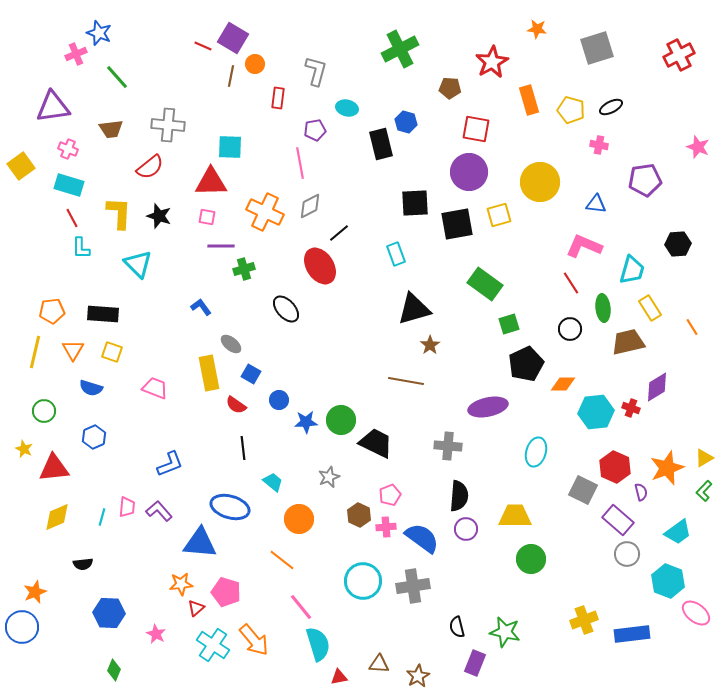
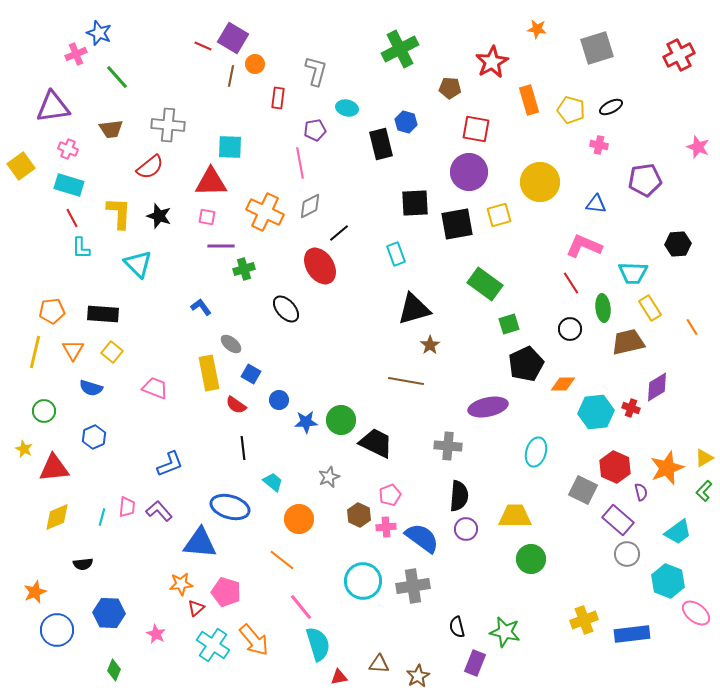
cyan trapezoid at (632, 270): moved 1 px right, 3 px down; rotated 76 degrees clockwise
yellow square at (112, 352): rotated 20 degrees clockwise
blue circle at (22, 627): moved 35 px right, 3 px down
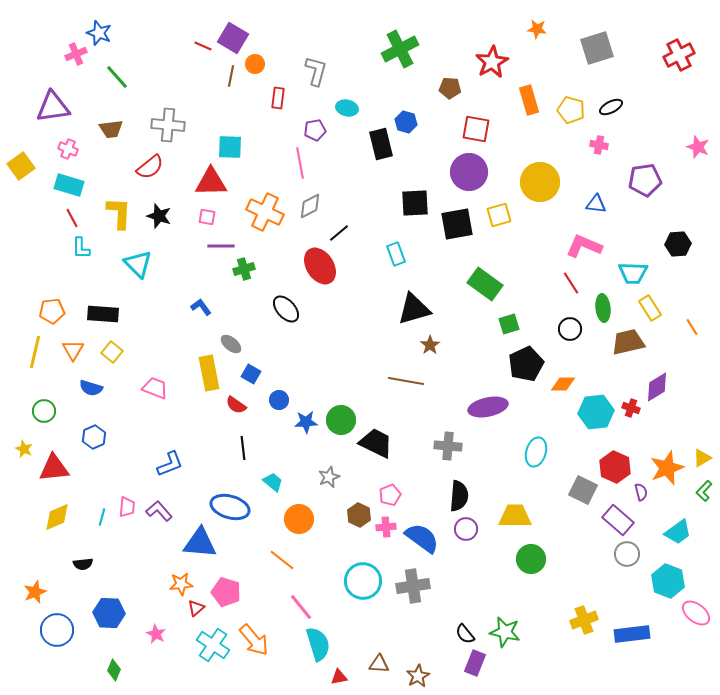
yellow triangle at (704, 458): moved 2 px left
black semicircle at (457, 627): moved 8 px right, 7 px down; rotated 25 degrees counterclockwise
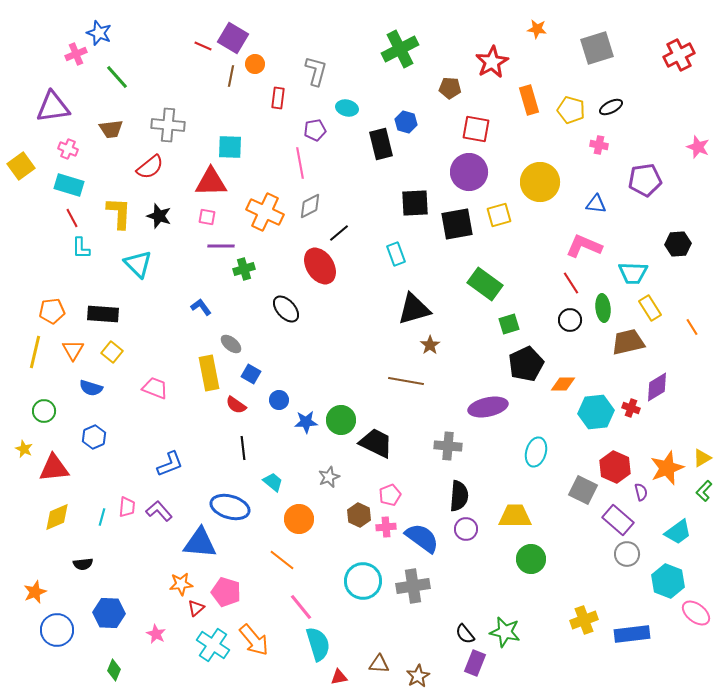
black circle at (570, 329): moved 9 px up
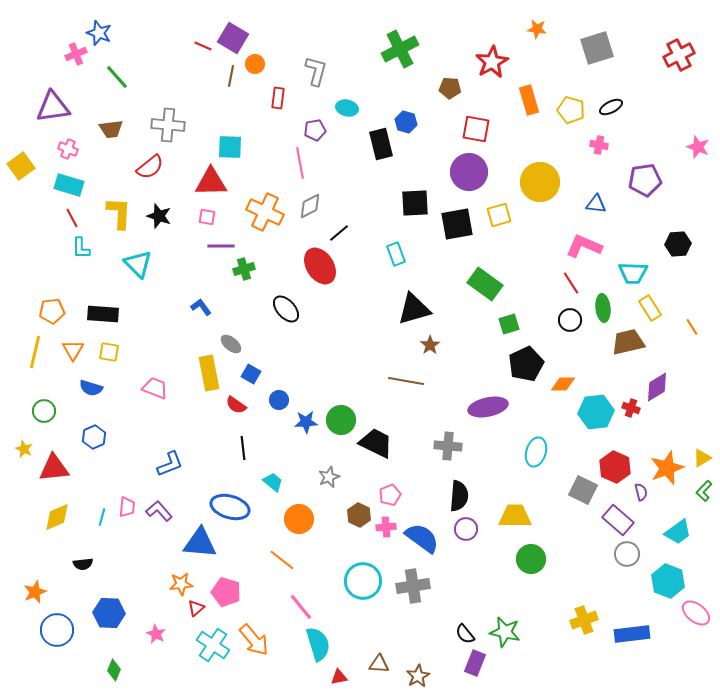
yellow square at (112, 352): moved 3 px left; rotated 30 degrees counterclockwise
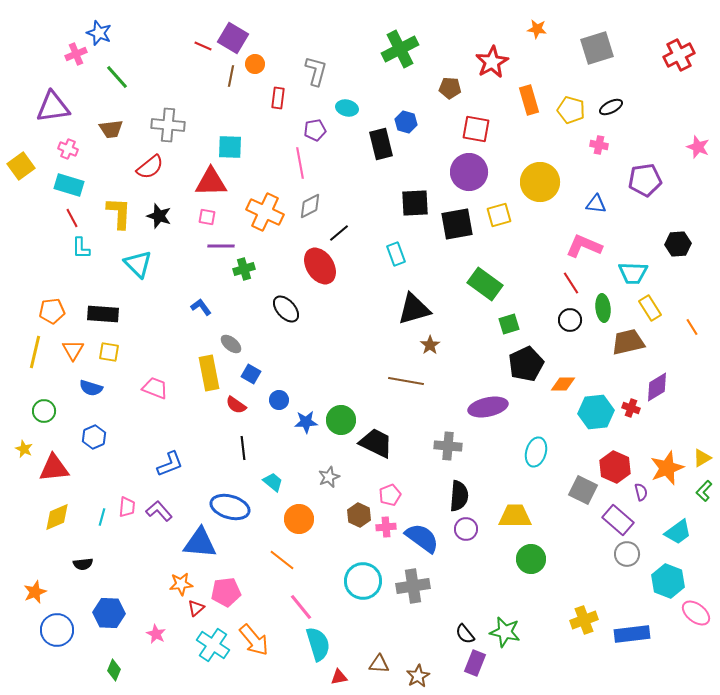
pink pentagon at (226, 592): rotated 24 degrees counterclockwise
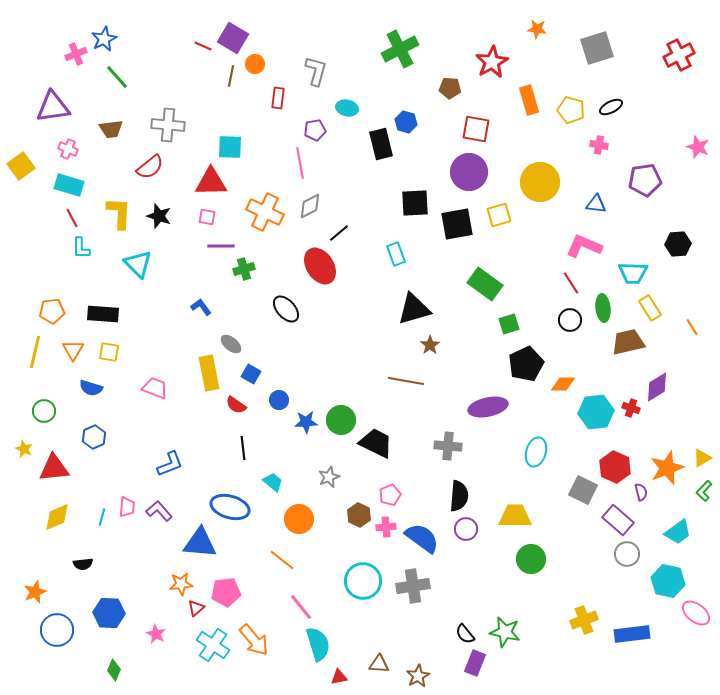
blue star at (99, 33): moved 5 px right, 6 px down; rotated 25 degrees clockwise
cyan hexagon at (668, 581): rotated 8 degrees counterclockwise
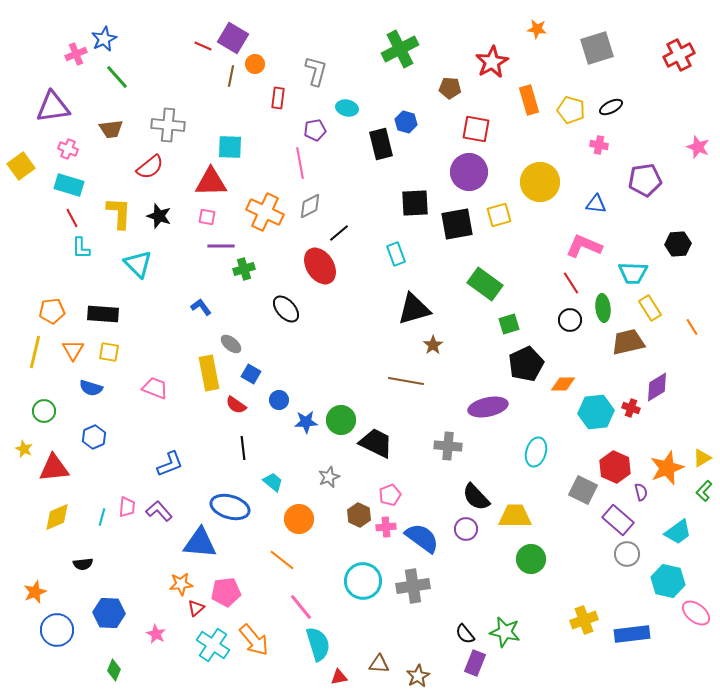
brown star at (430, 345): moved 3 px right
black semicircle at (459, 496): moved 17 px right, 1 px down; rotated 132 degrees clockwise
